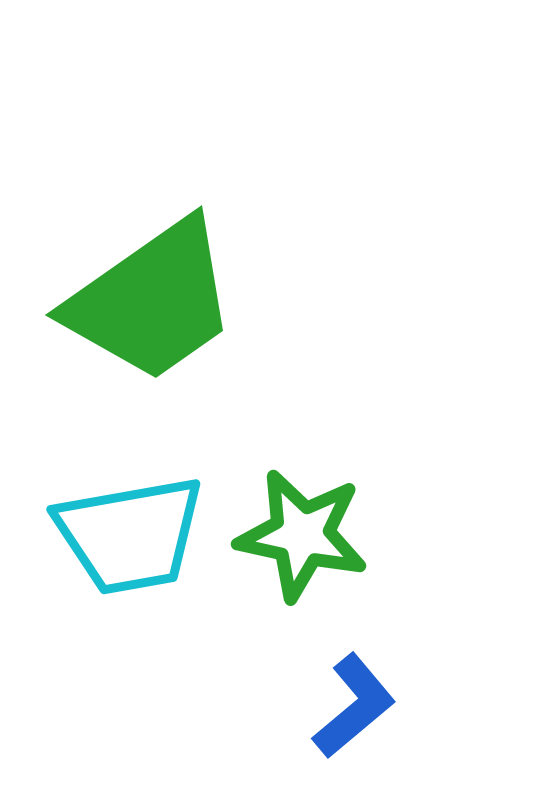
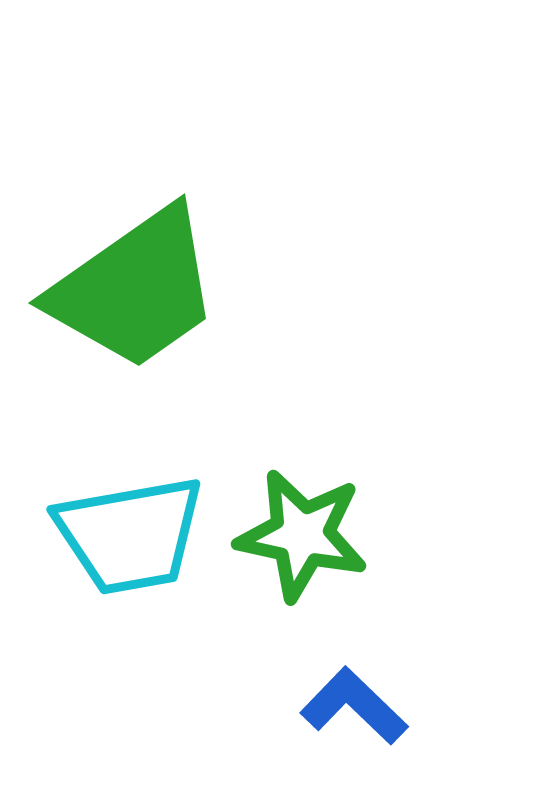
green trapezoid: moved 17 px left, 12 px up
blue L-shape: rotated 96 degrees counterclockwise
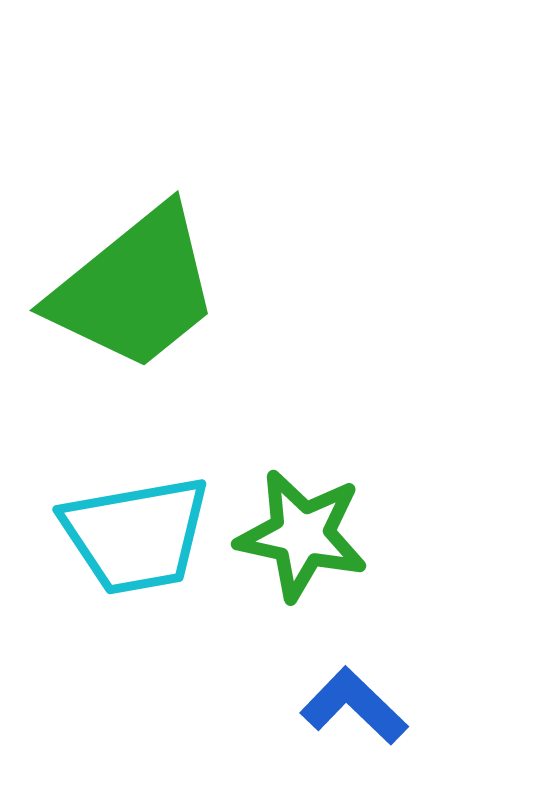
green trapezoid: rotated 4 degrees counterclockwise
cyan trapezoid: moved 6 px right
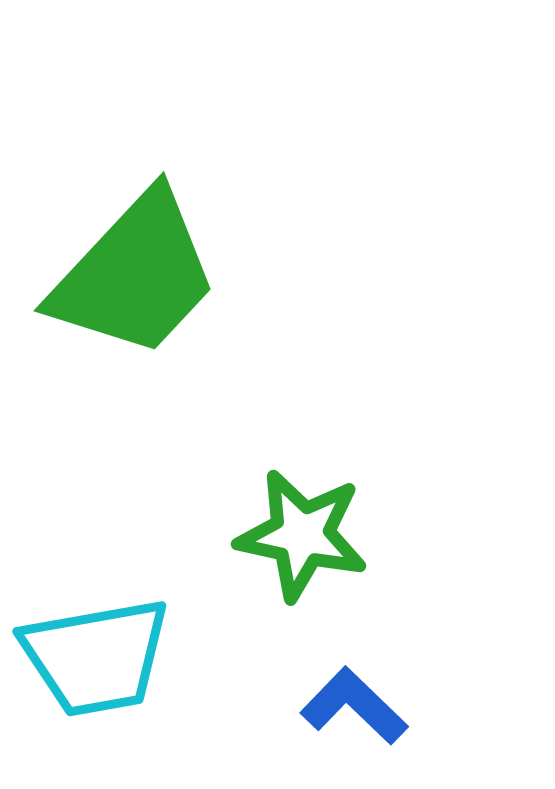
green trapezoid: moved 14 px up; rotated 8 degrees counterclockwise
cyan trapezoid: moved 40 px left, 122 px down
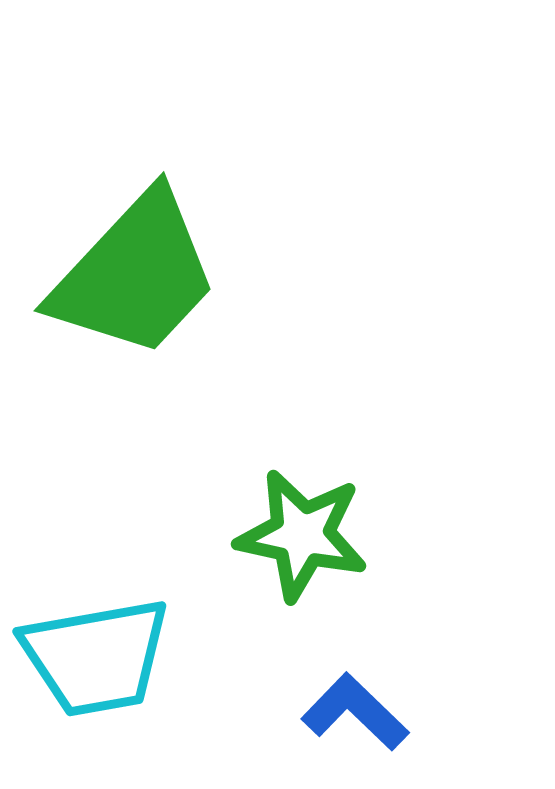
blue L-shape: moved 1 px right, 6 px down
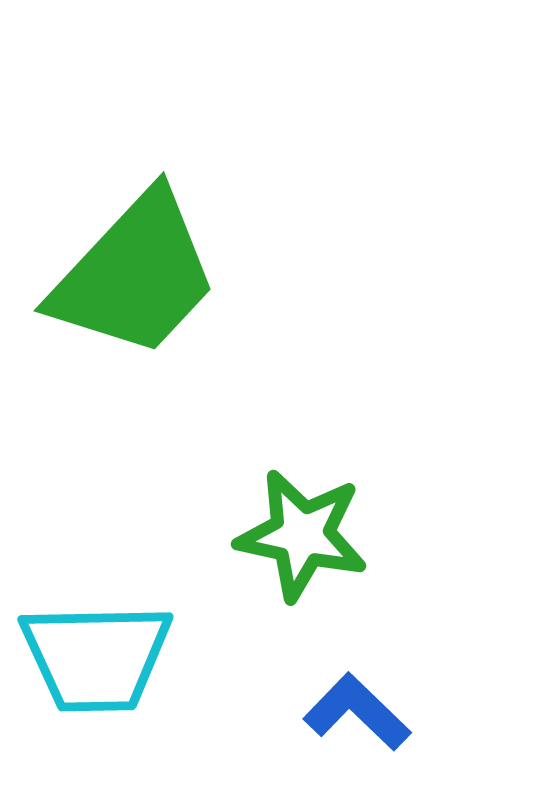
cyan trapezoid: rotated 9 degrees clockwise
blue L-shape: moved 2 px right
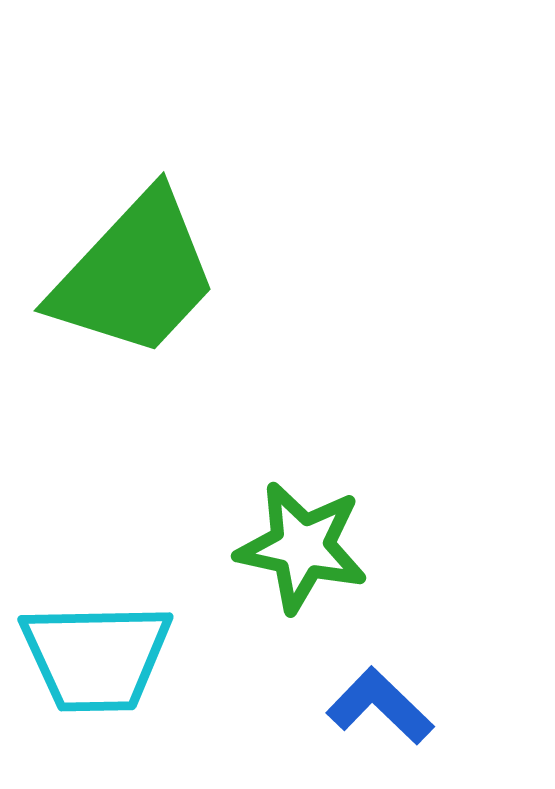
green star: moved 12 px down
blue L-shape: moved 23 px right, 6 px up
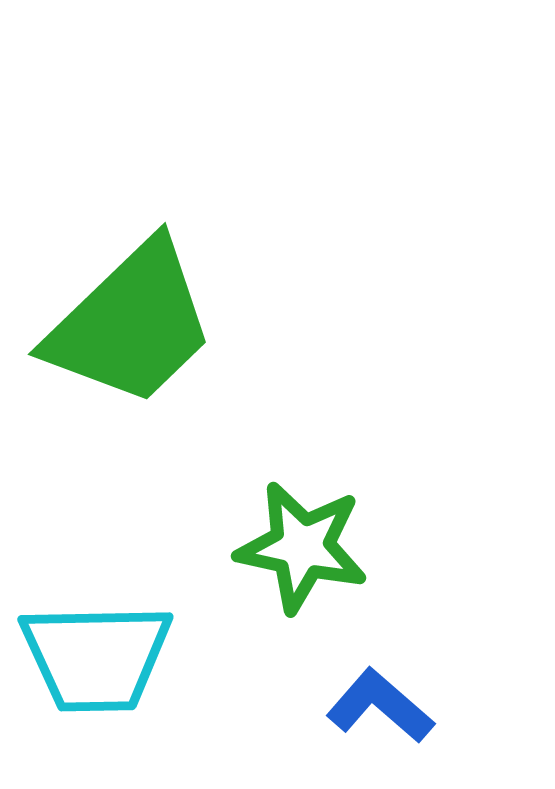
green trapezoid: moved 4 px left, 49 px down; rotated 3 degrees clockwise
blue L-shape: rotated 3 degrees counterclockwise
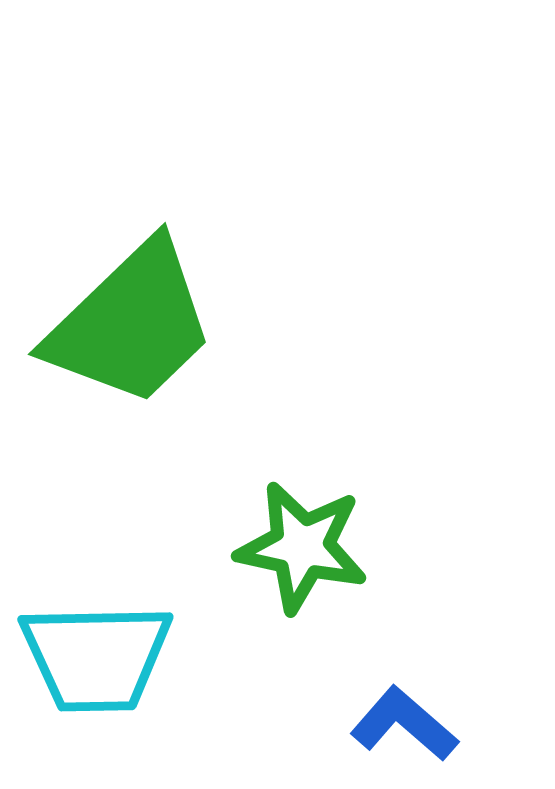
blue L-shape: moved 24 px right, 18 px down
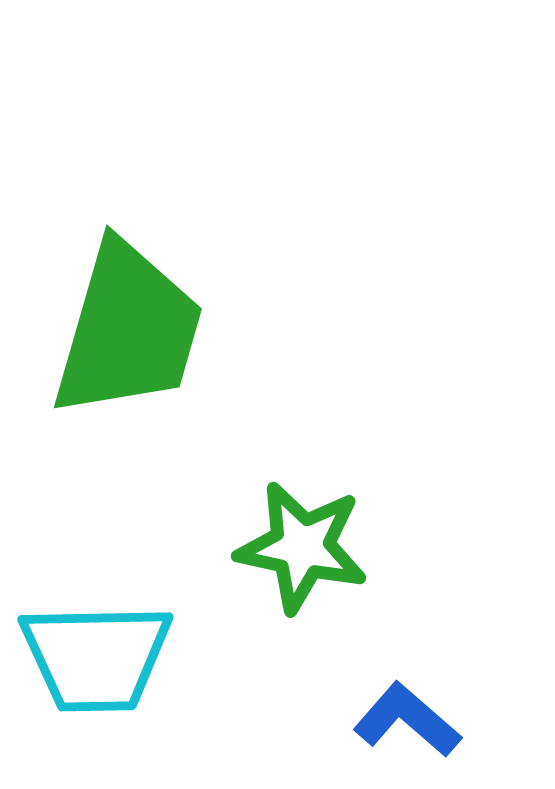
green trapezoid: moved 3 px left, 6 px down; rotated 30 degrees counterclockwise
blue L-shape: moved 3 px right, 4 px up
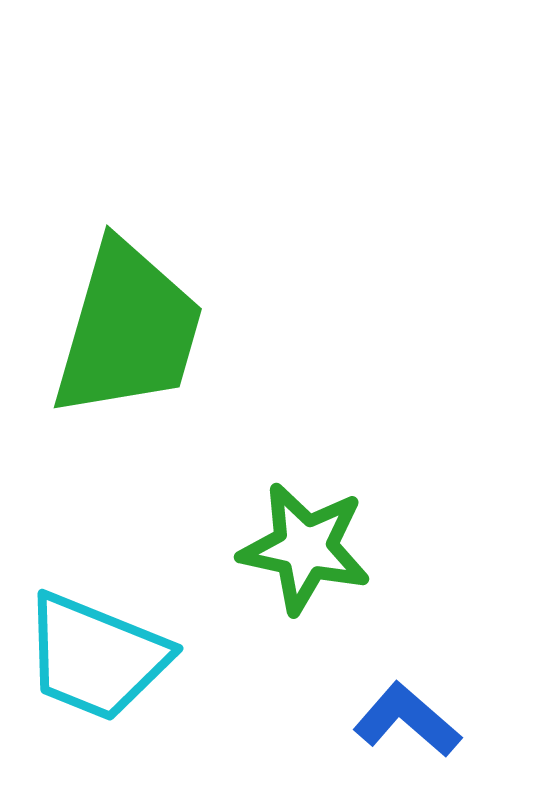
green star: moved 3 px right, 1 px down
cyan trapezoid: rotated 23 degrees clockwise
